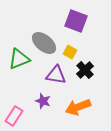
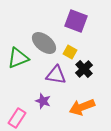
green triangle: moved 1 px left, 1 px up
black cross: moved 1 px left, 1 px up
orange arrow: moved 4 px right
pink rectangle: moved 3 px right, 2 px down
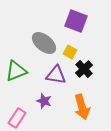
green triangle: moved 2 px left, 13 px down
purple star: moved 1 px right
orange arrow: rotated 85 degrees counterclockwise
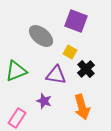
gray ellipse: moved 3 px left, 7 px up
black cross: moved 2 px right
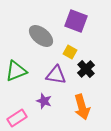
pink rectangle: rotated 24 degrees clockwise
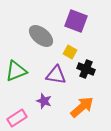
black cross: rotated 24 degrees counterclockwise
orange arrow: rotated 115 degrees counterclockwise
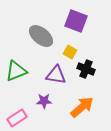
purple star: rotated 21 degrees counterclockwise
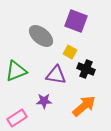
orange arrow: moved 2 px right, 1 px up
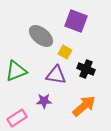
yellow square: moved 5 px left
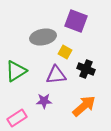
gray ellipse: moved 2 px right, 1 px down; rotated 50 degrees counterclockwise
green triangle: rotated 10 degrees counterclockwise
purple triangle: rotated 15 degrees counterclockwise
